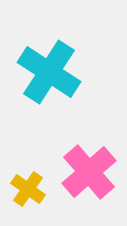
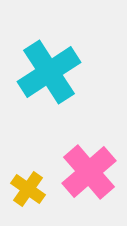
cyan cross: rotated 24 degrees clockwise
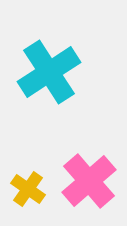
pink cross: moved 9 px down
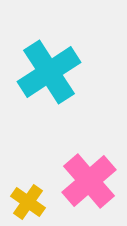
yellow cross: moved 13 px down
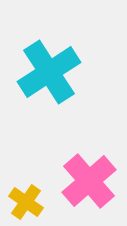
yellow cross: moved 2 px left
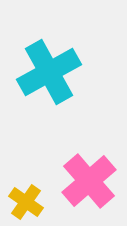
cyan cross: rotated 4 degrees clockwise
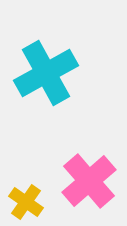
cyan cross: moved 3 px left, 1 px down
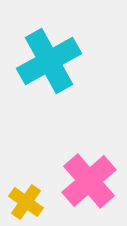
cyan cross: moved 3 px right, 12 px up
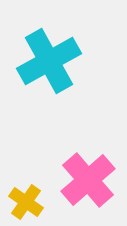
pink cross: moved 1 px left, 1 px up
